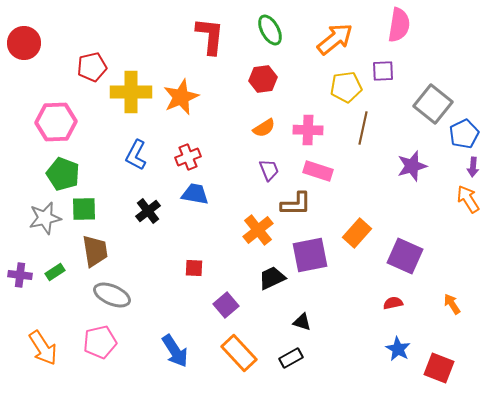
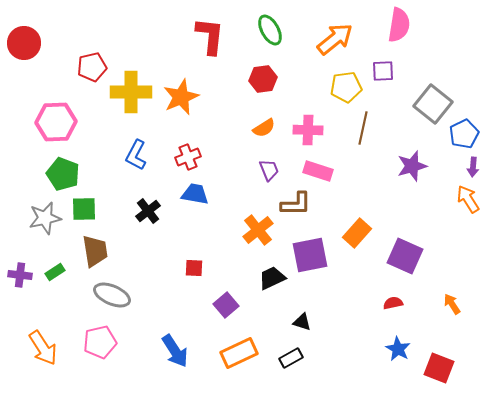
orange rectangle at (239, 353): rotated 72 degrees counterclockwise
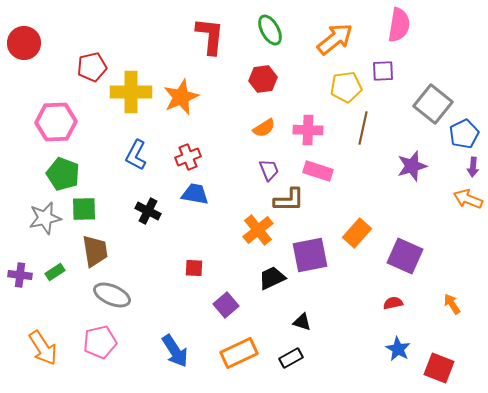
orange arrow at (468, 199): rotated 36 degrees counterclockwise
brown L-shape at (296, 204): moved 7 px left, 4 px up
black cross at (148, 211): rotated 25 degrees counterclockwise
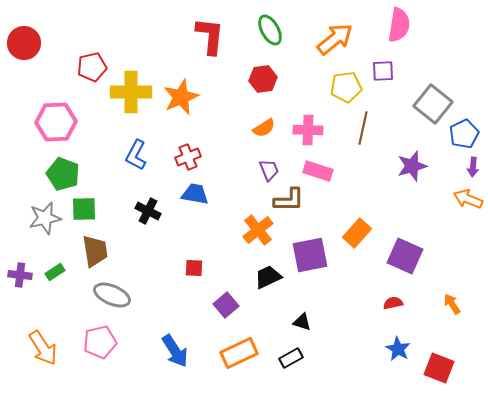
black trapezoid at (272, 278): moved 4 px left, 1 px up
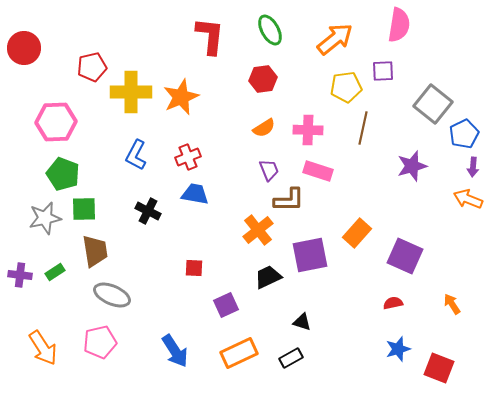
red circle at (24, 43): moved 5 px down
purple square at (226, 305): rotated 15 degrees clockwise
blue star at (398, 349): rotated 25 degrees clockwise
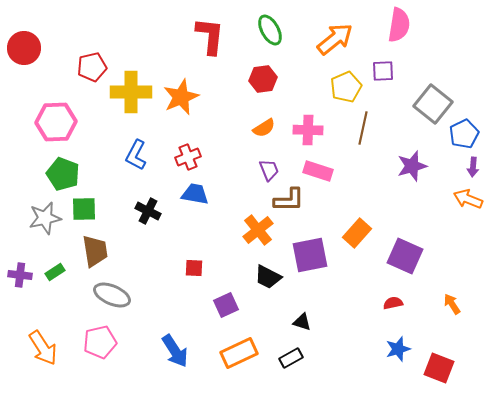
yellow pentagon at (346, 87): rotated 16 degrees counterclockwise
black trapezoid at (268, 277): rotated 128 degrees counterclockwise
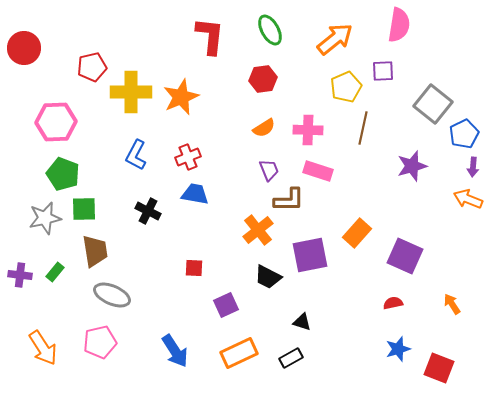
green rectangle at (55, 272): rotated 18 degrees counterclockwise
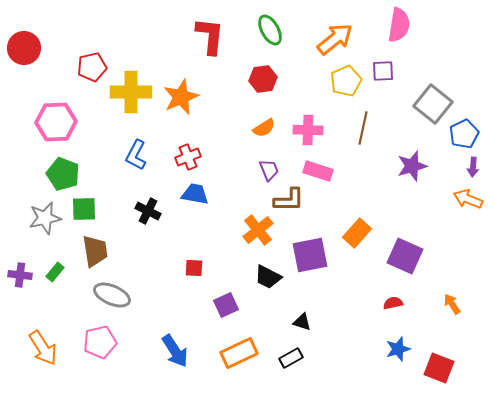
yellow pentagon at (346, 87): moved 6 px up
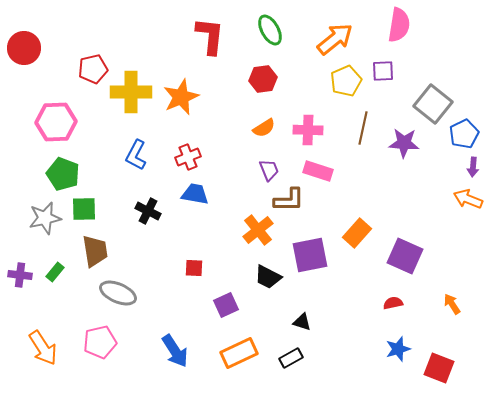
red pentagon at (92, 67): moved 1 px right, 2 px down
purple star at (412, 166): moved 8 px left, 23 px up; rotated 20 degrees clockwise
gray ellipse at (112, 295): moved 6 px right, 2 px up
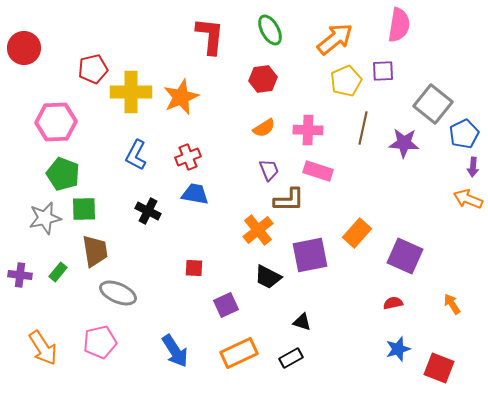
green rectangle at (55, 272): moved 3 px right
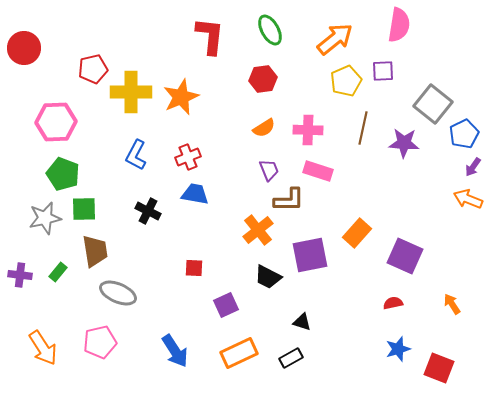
purple arrow at (473, 167): rotated 30 degrees clockwise
